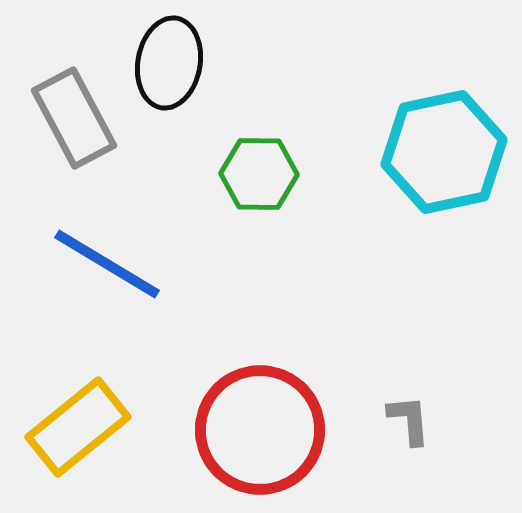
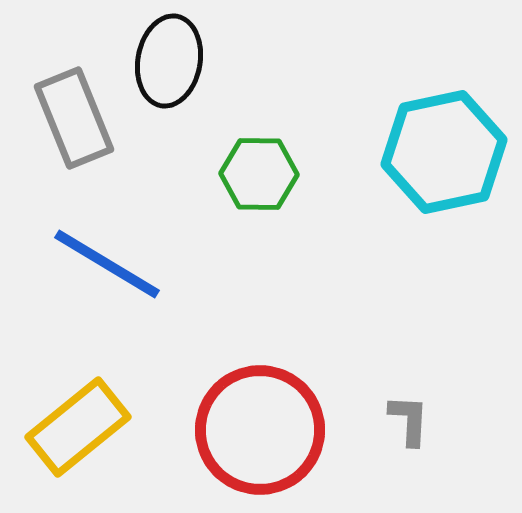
black ellipse: moved 2 px up
gray rectangle: rotated 6 degrees clockwise
gray L-shape: rotated 8 degrees clockwise
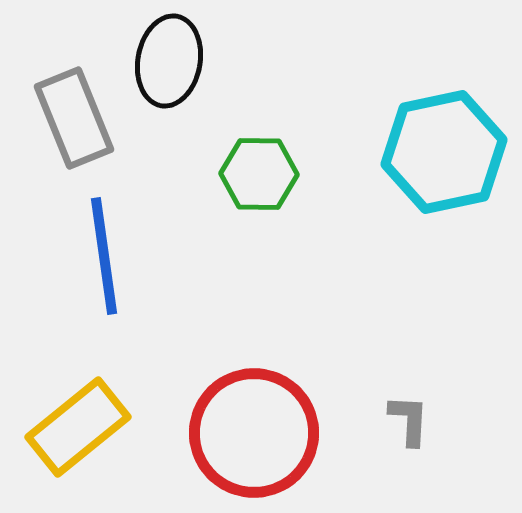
blue line: moved 3 px left, 8 px up; rotated 51 degrees clockwise
red circle: moved 6 px left, 3 px down
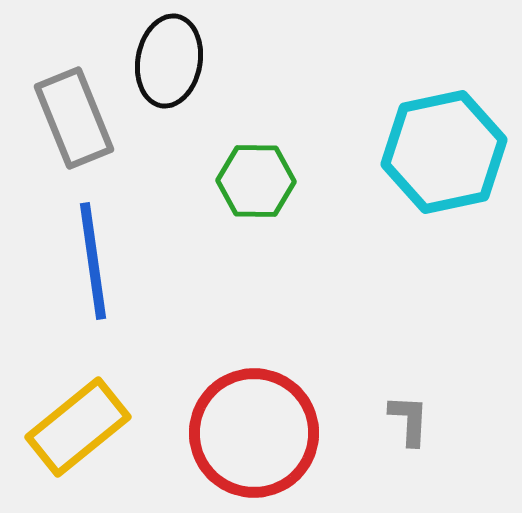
green hexagon: moved 3 px left, 7 px down
blue line: moved 11 px left, 5 px down
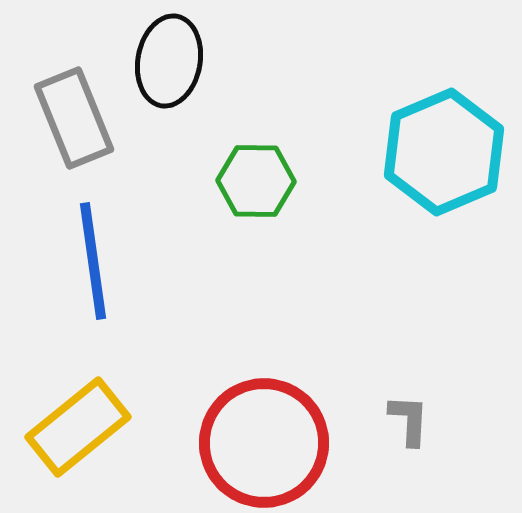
cyan hexagon: rotated 11 degrees counterclockwise
red circle: moved 10 px right, 10 px down
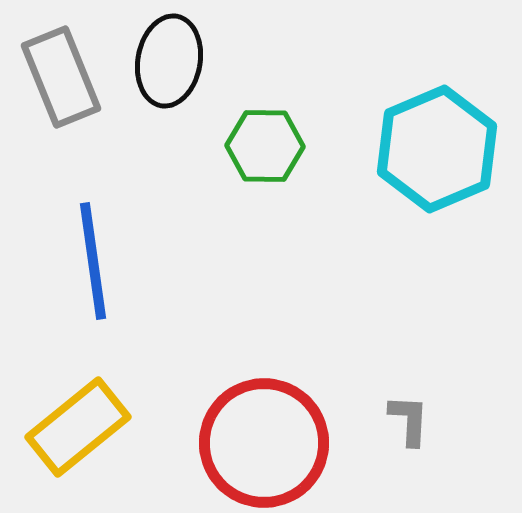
gray rectangle: moved 13 px left, 41 px up
cyan hexagon: moved 7 px left, 3 px up
green hexagon: moved 9 px right, 35 px up
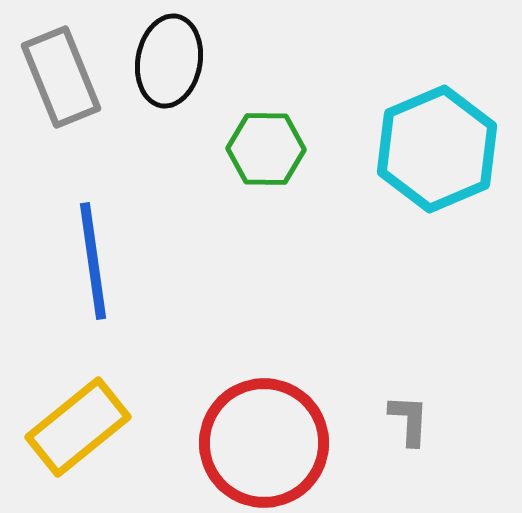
green hexagon: moved 1 px right, 3 px down
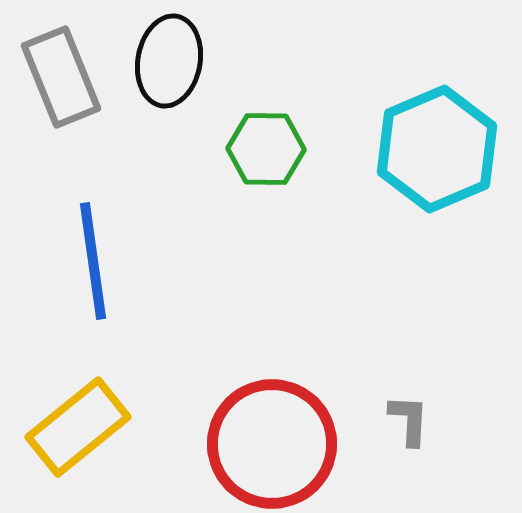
red circle: moved 8 px right, 1 px down
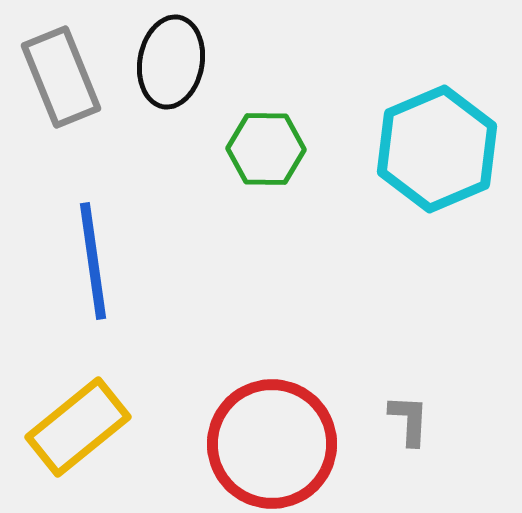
black ellipse: moved 2 px right, 1 px down
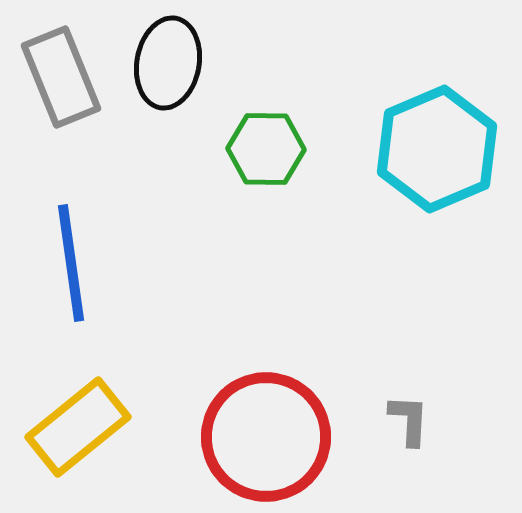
black ellipse: moved 3 px left, 1 px down
blue line: moved 22 px left, 2 px down
red circle: moved 6 px left, 7 px up
